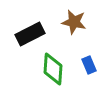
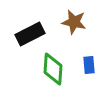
blue rectangle: rotated 18 degrees clockwise
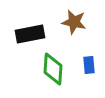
black rectangle: rotated 16 degrees clockwise
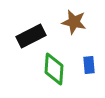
black rectangle: moved 1 px right, 2 px down; rotated 16 degrees counterclockwise
green diamond: moved 1 px right
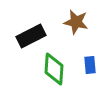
brown star: moved 2 px right
blue rectangle: moved 1 px right
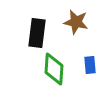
black rectangle: moved 6 px right, 3 px up; rotated 56 degrees counterclockwise
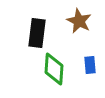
brown star: moved 3 px right, 1 px up; rotated 15 degrees clockwise
